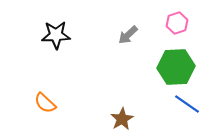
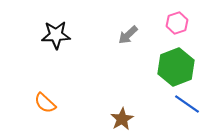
green hexagon: rotated 18 degrees counterclockwise
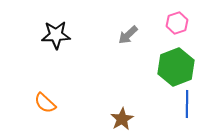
blue line: rotated 56 degrees clockwise
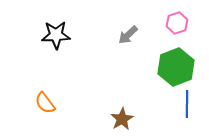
orange semicircle: rotated 10 degrees clockwise
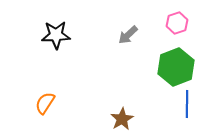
orange semicircle: rotated 70 degrees clockwise
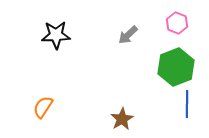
pink hexagon: rotated 20 degrees counterclockwise
orange semicircle: moved 2 px left, 4 px down
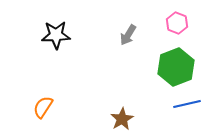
gray arrow: rotated 15 degrees counterclockwise
blue line: rotated 76 degrees clockwise
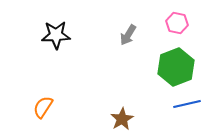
pink hexagon: rotated 10 degrees counterclockwise
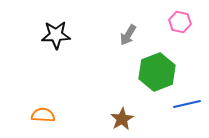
pink hexagon: moved 3 px right, 1 px up
green hexagon: moved 19 px left, 5 px down
orange semicircle: moved 8 px down; rotated 60 degrees clockwise
